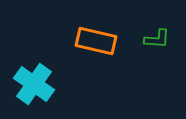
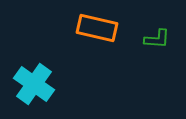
orange rectangle: moved 1 px right, 13 px up
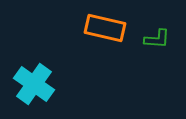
orange rectangle: moved 8 px right
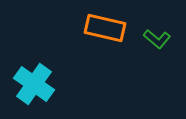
green L-shape: rotated 36 degrees clockwise
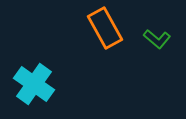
orange rectangle: rotated 48 degrees clockwise
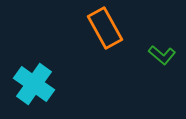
green L-shape: moved 5 px right, 16 px down
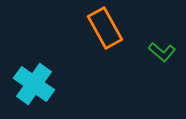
green L-shape: moved 3 px up
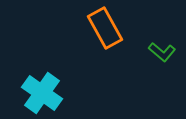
cyan cross: moved 8 px right, 9 px down
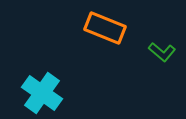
orange rectangle: rotated 39 degrees counterclockwise
